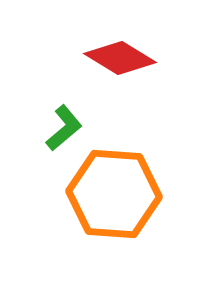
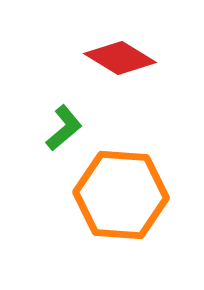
orange hexagon: moved 7 px right, 1 px down
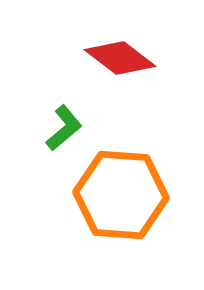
red diamond: rotated 6 degrees clockwise
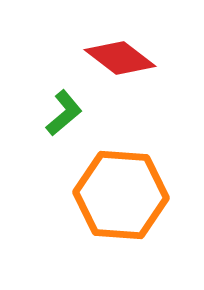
green L-shape: moved 15 px up
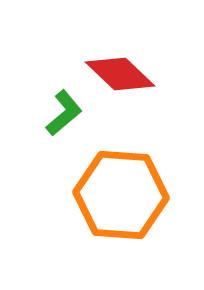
red diamond: moved 16 px down; rotated 6 degrees clockwise
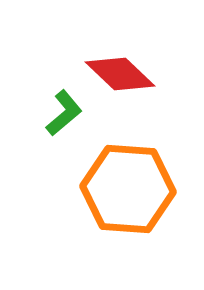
orange hexagon: moved 7 px right, 6 px up
